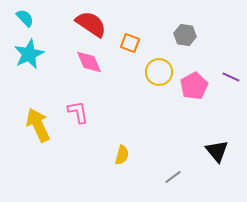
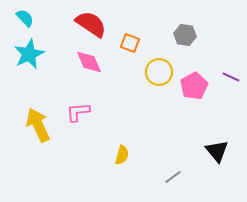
pink L-shape: rotated 85 degrees counterclockwise
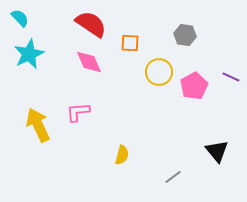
cyan semicircle: moved 5 px left
orange square: rotated 18 degrees counterclockwise
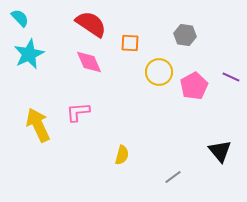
black triangle: moved 3 px right
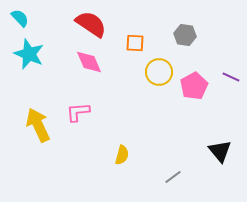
orange square: moved 5 px right
cyan star: rotated 24 degrees counterclockwise
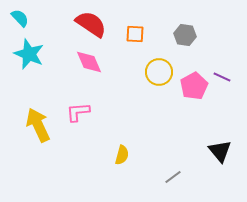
orange square: moved 9 px up
purple line: moved 9 px left
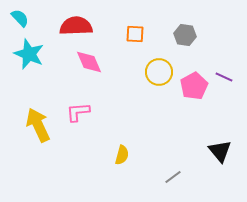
red semicircle: moved 15 px left, 2 px down; rotated 36 degrees counterclockwise
purple line: moved 2 px right
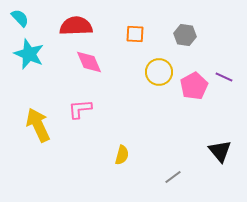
pink L-shape: moved 2 px right, 3 px up
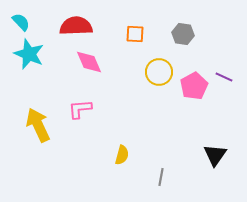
cyan semicircle: moved 1 px right, 4 px down
gray hexagon: moved 2 px left, 1 px up
black triangle: moved 5 px left, 4 px down; rotated 15 degrees clockwise
gray line: moved 12 px left; rotated 42 degrees counterclockwise
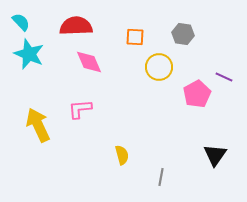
orange square: moved 3 px down
yellow circle: moved 5 px up
pink pentagon: moved 3 px right, 8 px down
yellow semicircle: rotated 30 degrees counterclockwise
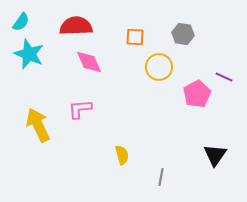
cyan semicircle: rotated 78 degrees clockwise
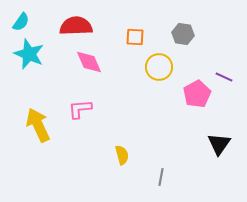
black triangle: moved 4 px right, 11 px up
